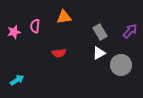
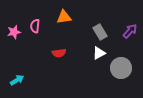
gray circle: moved 3 px down
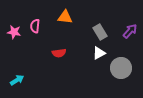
orange triangle: moved 1 px right; rotated 14 degrees clockwise
pink star: rotated 24 degrees clockwise
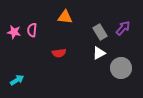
pink semicircle: moved 3 px left, 4 px down
purple arrow: moved 7 px left, 3 px up
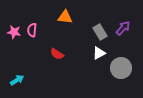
red semicircle: moved 2 px left, 1 px down; rotated 40 degrees clockwise
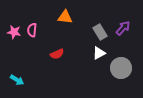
red semicircle: rotated 56 degrees counterclockwise
cyan arrow: rotated 64 degrees clockwise
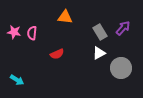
pink semicircle: moved 3 px down
